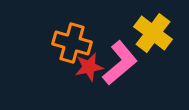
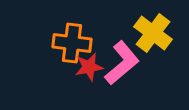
orange cross: rotated 9 degrees counterclockwise
pink L-shape: moved 2 px right
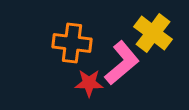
red star: moved 16 px down; rotated 12 degrees clockwise
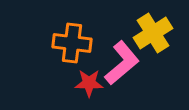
yellow cross: rotated 21 degrees clockwise
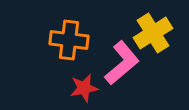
orange cross: moved 3 px left, 3 px up
red star: moved 5 px left, 5 px down; rotated 12 degrees counterclockwise
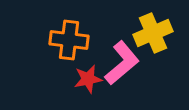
yellow cross: rotated 9 degrees clockwise
red star: moved 4 px right, 9 px up
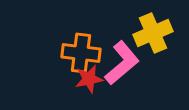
orange cross: moved 12 px right, 13 px down
red star: moved 1 px right
